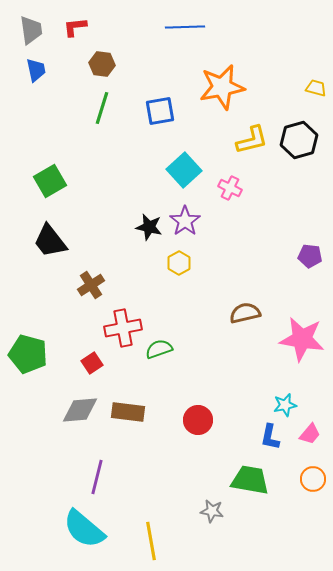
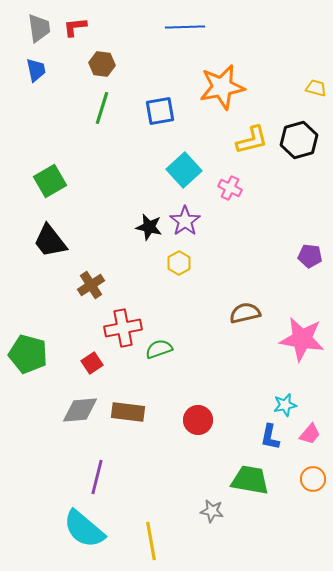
gray trapezoid: moved 8 px right, 2 px up
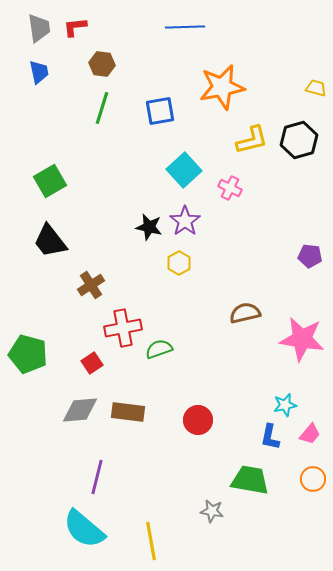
blue trapezoid: moved 3 px right, 2 px down
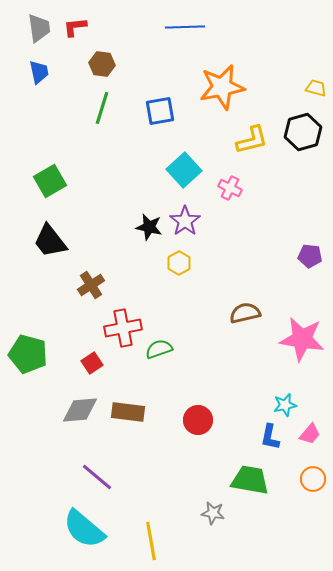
black hexagon: moved 4 px right, 8 px up
purple line: rotated 64 degrees counterclockwise
gray star: moved 1 px right, 2 px down
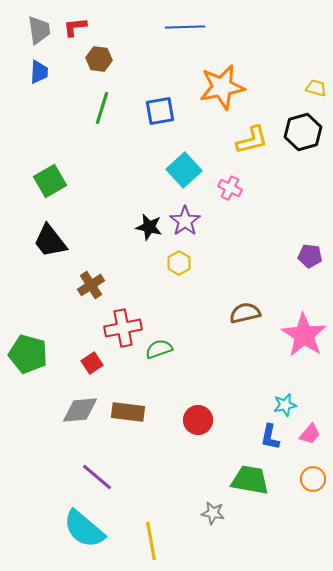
gray trapezoid: moved 2 px down
brown hexagon: moved 3 px left, 5 px up
blue trapezoid: rotated 15 degrees clockwise
pink star: moved 2 px right, 4 px up; rotated 24 degrees clockwise
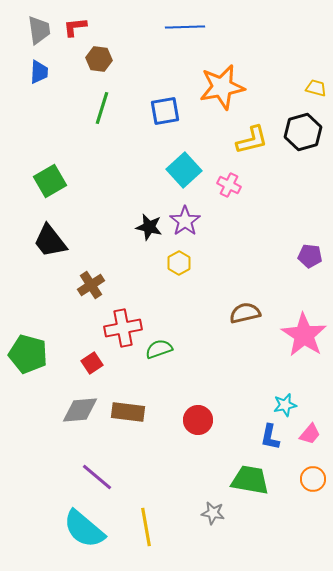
blue square: moved 5 px right
pink cross: moved 1 px left, 3 px up
yellow line: moved 5 px left, 14 px up
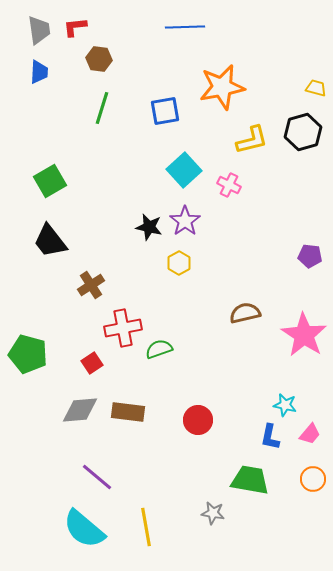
cyan star: rotated 25 degrees clockwise
